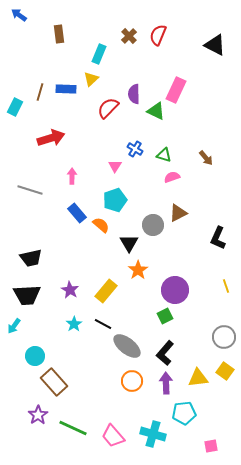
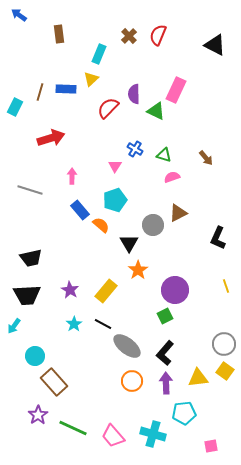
blue rectangle at (77, 213): moved 3 px right, 3 px up
gray circle at (224, 337): moved 7 px down
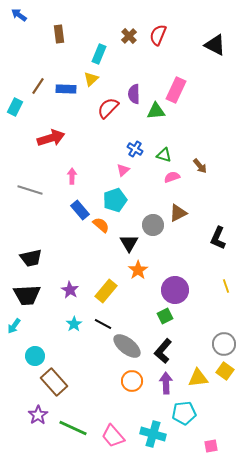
brown line at (40, 92): moved 2 px left, 6 px up; rotated 18 degrees clockwise
green triangle at (156, 111): rotated 30 degrees counterclockwise
brown arrow at (206, 158): moved 6 px left, 8 px down
pink triangle at (115, 166): moved 8 px right, 4 px down; rotated 16 degrees clockwise
black L-shape at (165, 353): moved 2 px left, 2 px up
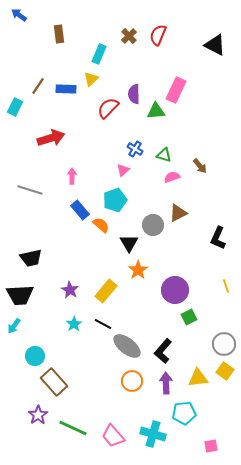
black trapezoid at (27, 295): moved 7 px left
green square at (165, 316): moved 24 px right, 1 px down
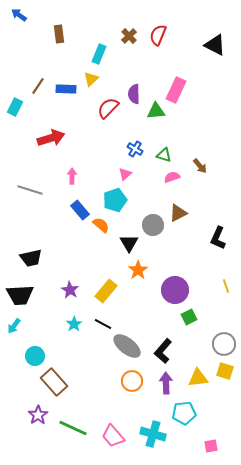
pink triangle at (123, 170): moved 2 px right, 4 px down
yellow square at (225, 371): rotated 18 degrees counterclockwise
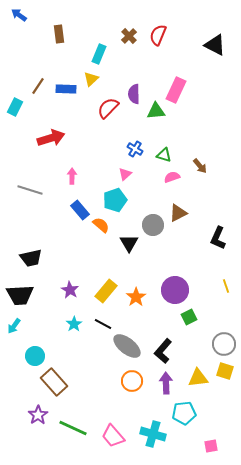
orange star at (138, 270): moved 2 px left, 27 px down
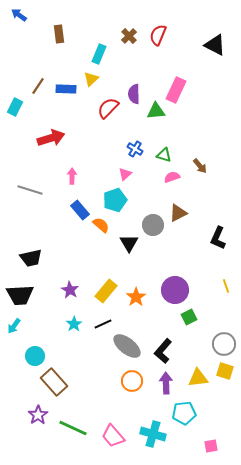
black line at (103, 324): rotated 54 degrees counterclockwise
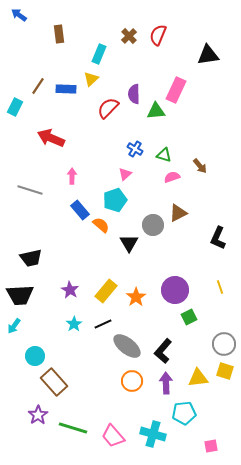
black triangle at (215, 45): moved 7 px left, 10 px down; rotated 35 degrees counterclockwise
red arrow at (51, 138): rotated 140 degrees counterclockwise
yellow line at (226, 286): moved 6 px left, 1 px down
green line at (73, 428): rotated 8 degrees counterclockwise
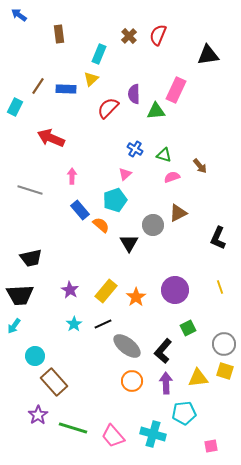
green square at (189, 317): moved 1 px left, 11 px down
